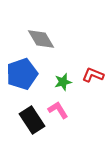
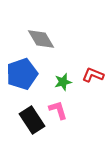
pink L-shape: rotated 15 degrees clockwise
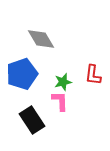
red L-shape: rotated 105 degrees counterclockwise
pink L-shape: moved 2 px right, 9 px up; rotated 15 degrees clockwise
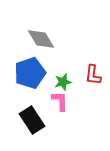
blue pentagon: moved 8 px right, 1 px up
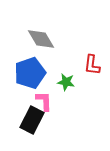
red L-shape: moved 1 px left, 10 px up
green star: moved 3 px right; rotated 24 degrees clockwise
pink L-shape: moved 16 px left
black rectangle: rotated 60 degrees clockwise
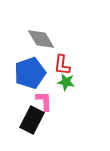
red L-shape: moved 30 px left
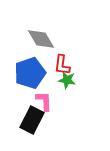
green star: moved 1 px right, 2 px up
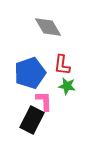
gray diamond: moved 7 px right, 12 px up
green star: moved 6 px down
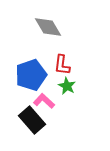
blue pentagon: moved 1 px right, 2 px down
green star: rotated 18 degrees clockwise
pink L-shape: rotated 45 degrees counterclockwise
black rectangle: rotated 68 degrees counterclockwise
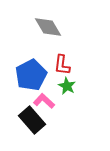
blue pentagon: rotated 8 degrees counterclockwise
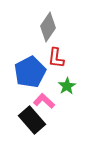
gray diamond: rotated 64 degrees clockwise
red L-shape: moved 6 px left, 7 px up
blue pentagon: moved 1 px left, 3 px up
green star: rotated 12 degrees clockwise
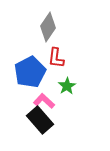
black rectangle: moved 8 px right
